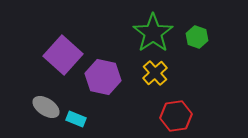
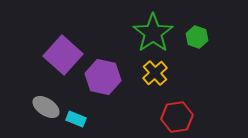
red hexagon: moved 1 px right, 1 px down
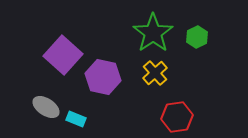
green hexagon: rotated 15 degrees clockwise
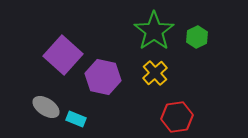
green star: moved 1 px right, 2 px up
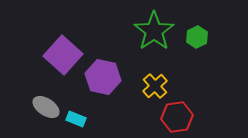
yellow cross: moved 13 px down
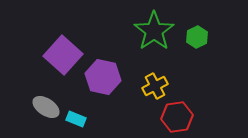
yellow cross: rotated 15 degrees clockwise
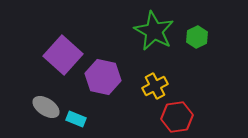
green star: rotated 9 degrees counterclockwise
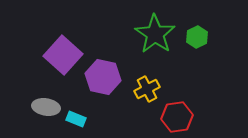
green star: moved 1 px right, 3 px down; rotated 6 degrees clockwise
yellow cross: moved 8 px left, 3 px down
gray ellipse: rotated 24 degrees counterclockwise
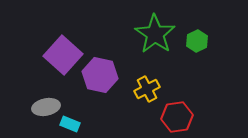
green hexagon: moved 4 px down
purple hexagon: moved 3 px left, 2 px up
gray ellipse: rotated 20 degrees counterclockwise
cyan rectangle: moved 6 px left, 5 px down
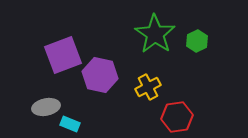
purple square: rotated 27 degrees clockwise
yellow cross: moved 1 px right, 2 px up
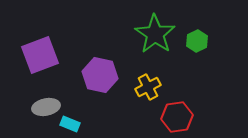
purple square: moved 23 px left
